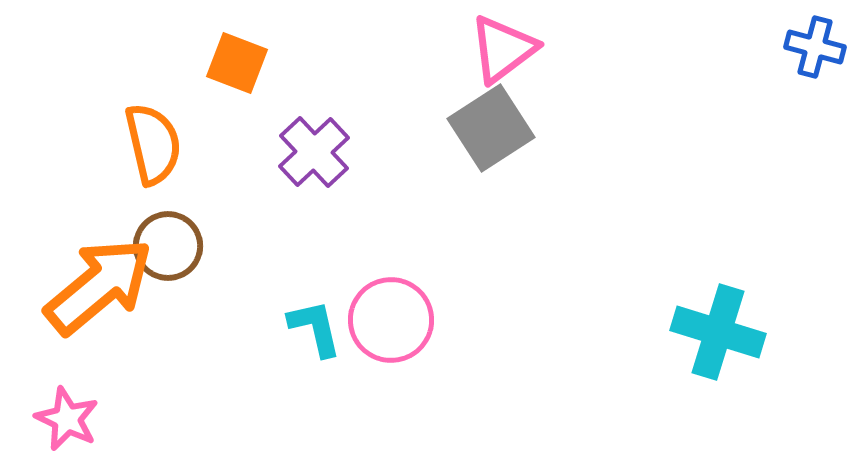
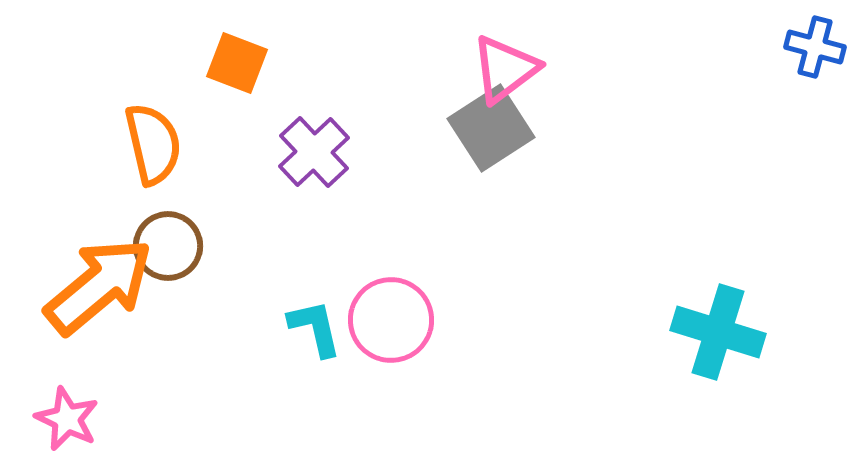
pink triangle: moved 2 px right, 20 px down
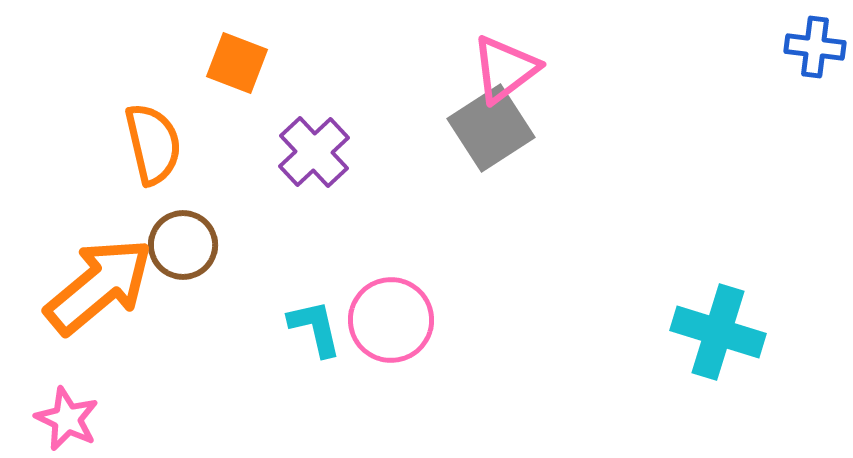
blue cross: rotated 8 degrees counterclockwise
brown circle: moved 15 px right, 1 px up
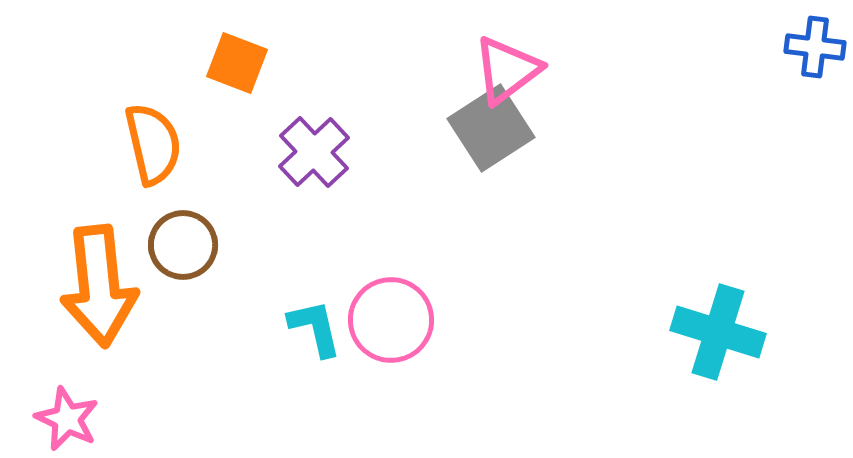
pink triangle: moved 2 px right, 1 px down
orange arrow: rotated 124 degrees clockwise
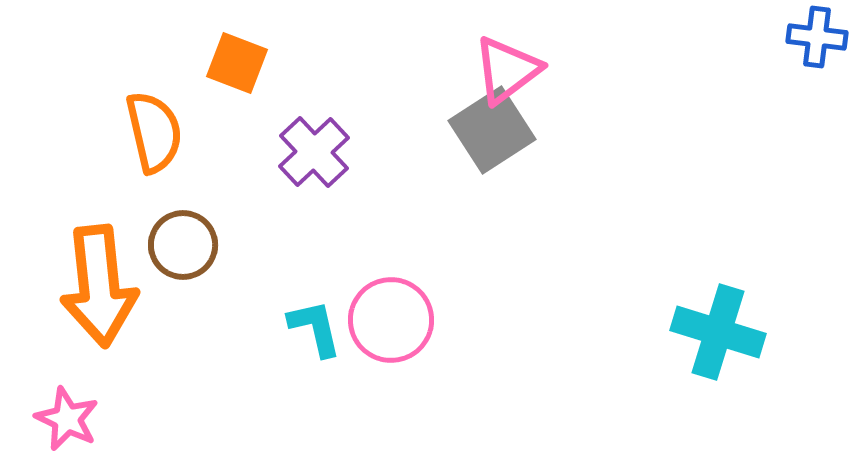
blue cross: moved 2 px right, 10 px up
gray square: moved 1 px right, 2 px down
orange semicircle: moved 1 px right, 12 px up
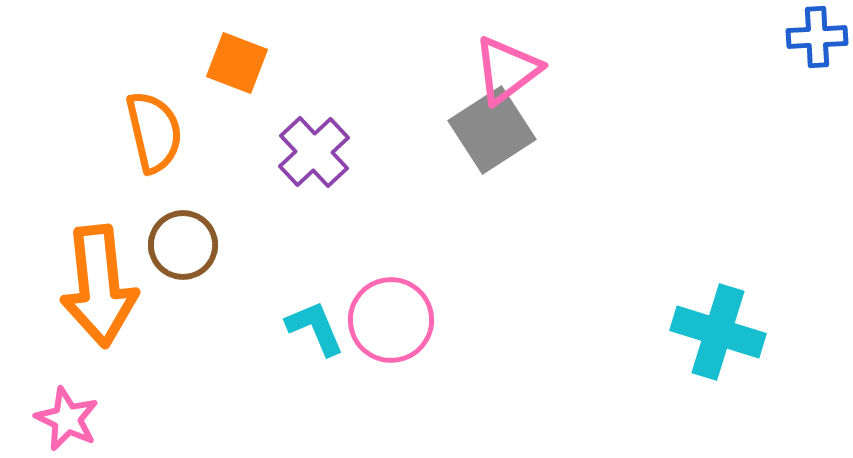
blue cross: rotated 10 degrees counterclockwise
cyan L-shape: rotated 10 degrees counterclockwise
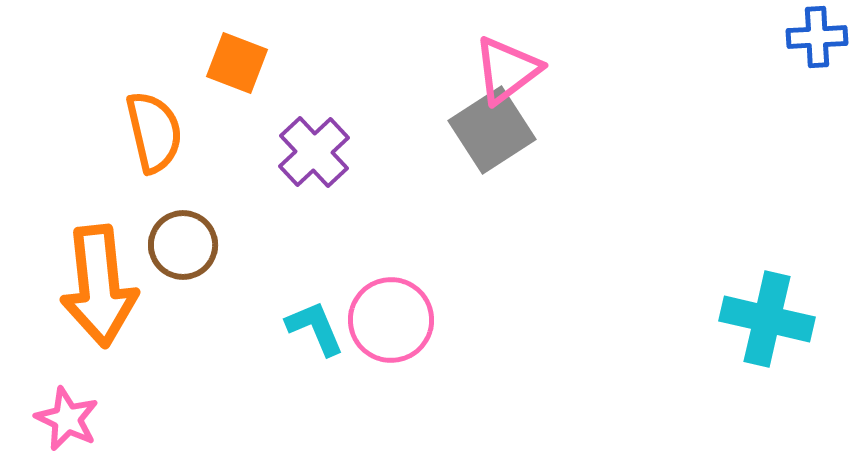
cyan cross: moved 49 px right, 13 px up; rotated 4 degrees counterclockwise
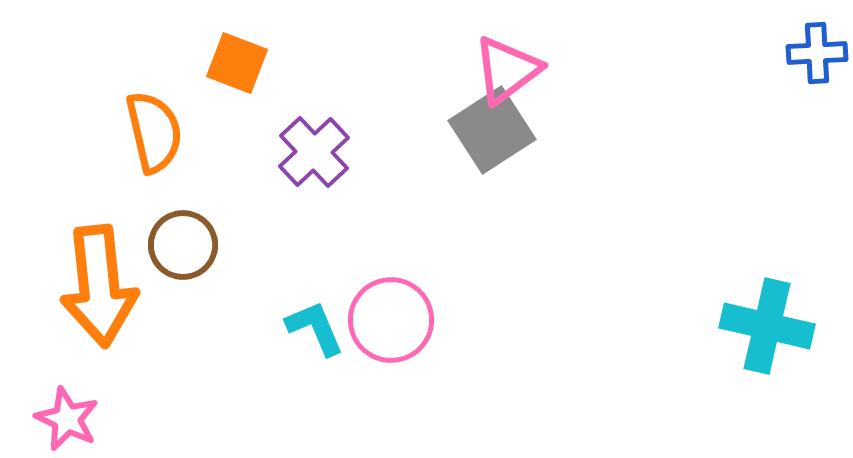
blue cross: moved 16 px down
cyan cross: moved 7 px down
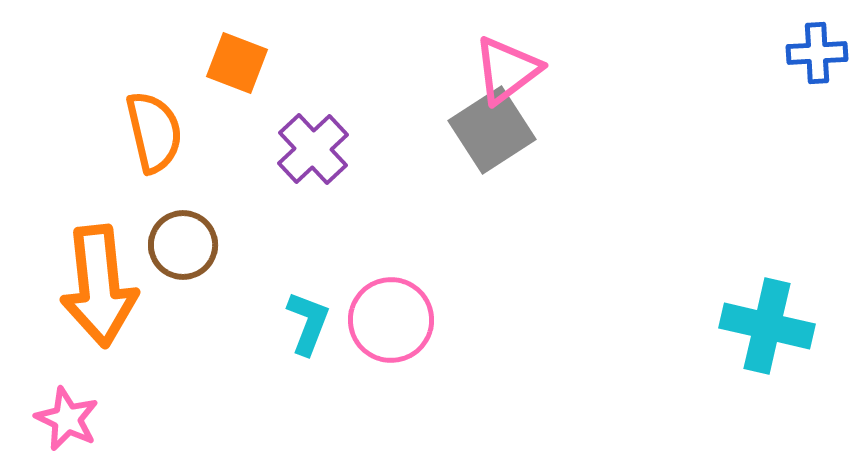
purple cross: moved 1 px left, 3 px up
cyan L-shape: moved 7 px left, 5 px up; rotated 44 degrees clockwise
